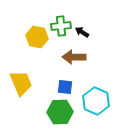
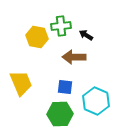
black arrow: moved 4 px right, 3 px down
green hexagon: moved 2 px down
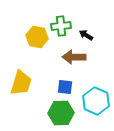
yellow trapezoid: rotated 40 degrees clockwise
green hexagon: moved 1 px right, 1 px up
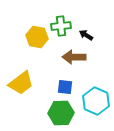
yellow trapezoid: rotated 36 degrees clockwise
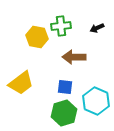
black arrow: moved 11 px right, 7 px up; rotated 56 degrees counterclockwise
green hexagon: moved 3 px right; rotated 15 degrees counterclockwise
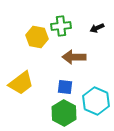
green hexagon: rotated 15 degrees counterclockwise
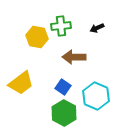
blue square: moved 2 px left; rotated 28 degrees clockwise
cyan hexagon: moved 5 px up
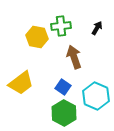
black arrow: rotated 144 degrees clockwise
brown arrow: rotated 70 degrees clockwise
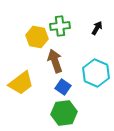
green cross: moved 1 px left
brown arrow: moved 19 px left, 4 px down
cyan hexagon: moved 23 px up
green hexagon: rotated 25 degrees clockwise
